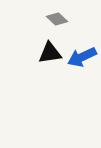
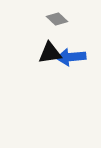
blue arrow: moved 11 px left; rotated 20 degrees clockwise
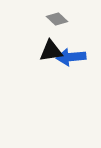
black triangle: moved 1 px right, 2 px up
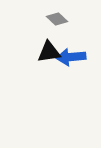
black triangle: moved 2 px left, 1 px down
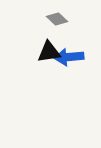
blue arrow: moved 2 px left
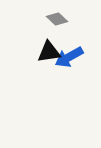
blue arrow: rotated 24 degrees counterclockwise
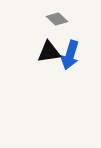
blue arrow: moved 1 px right, 2 px up; rotated 44 degrees counterclockwise
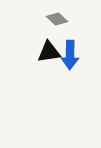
blue arrow: rotated 16 degrees counterclockwise
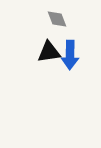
gray diamond: rotated 25 degrees clockwise
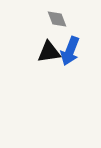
blue arrow: moved 4 px up; rotated 20 degrees clockwise
